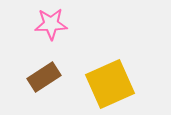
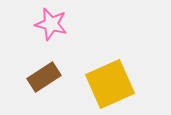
pink star: rotated 16 degrees clockwise
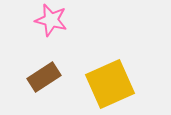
pink star: moved 4 px up
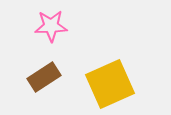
pink star: moved 6 px down; rotated 16 degrees counterclockwise
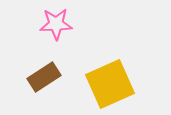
pink star: moved 5 px right, 2 px up
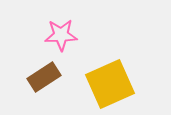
pink star: moved 5 px right, 11 px down
